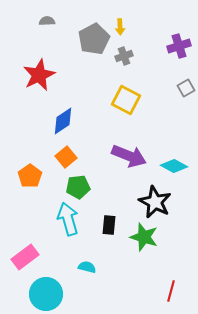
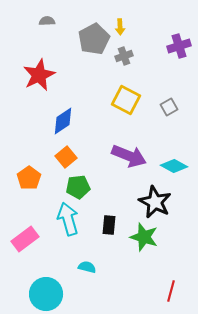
gray square: moved 17 px left, 19 px down
orange pentagon: moved 1 px left, 2 px down
pink rectangle: moved 18 px up
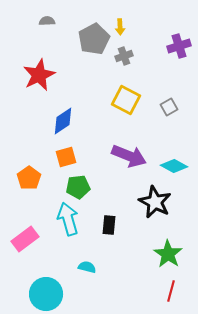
orange square: rotated 25 degrees clockwise
green star: moved 24 px right, 17 px down; rotated 16 degrees clockwise
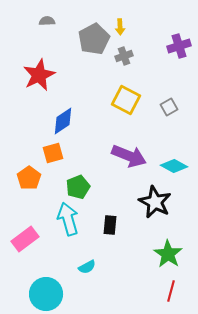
orange square: moved 13 px left, 4 px up
green pentagon: rotated 15 degrees counterclockwise
black rectangle: moved 1 px right
cyan semicircle: rotated 138 degrees clockwise
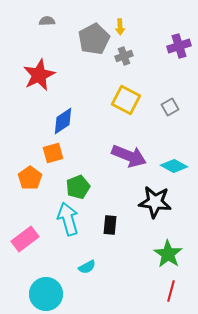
gray square: moved 1 px right
orange pentagon: moved 1 px right
black star: rotated 20 degrees counterclockwise
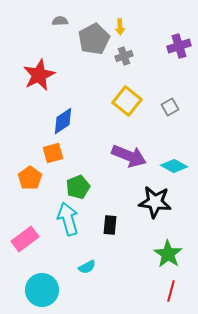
gray semicircle: moved 13 px right
yellow square: moved 1 px right, 1 px down; rotated 12 degrees clockwise
cyan circle: moved 4 px left, 4 px up
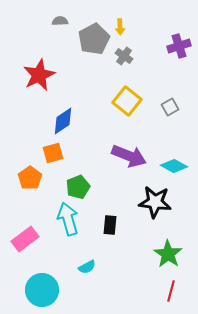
gray cross: rotated 36 degrees counterclockwise
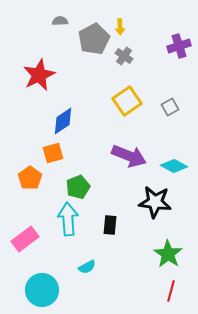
yellow square: rotated 16 degrees clockwise
cyan arrow: rotated 12 degrees clockwise
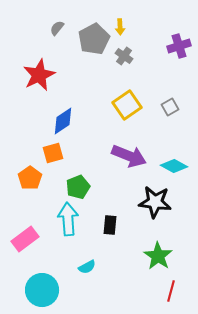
gray semicircle: moved 3 px left, 7 px down; rotated 49 degrees counterclockwise
yellow square: moved 4 px down
green star: moved 10 px left, 2 px down
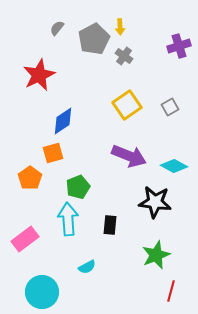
green star: moved 2 px left, 1 px up; rotated 16 degrees clockwise
cyan circle: moved 2 px down
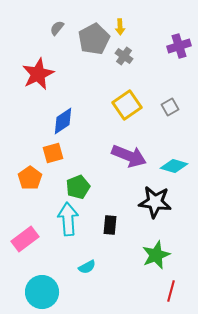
red star: moved 1 px left, 1 px up
cyan diamond: rotated 12 degrees counterclockwise
